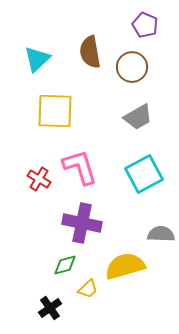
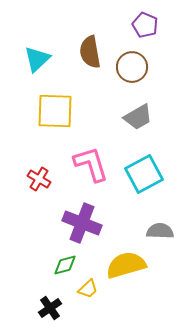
pink L-shape: moved 11 px right, 3 px up
purple cross: rotated 9 degrees clockwise
gray semicircle: moved 1 px left, 3 px up
yellow semicircle: moved 1 px right, 1 px up
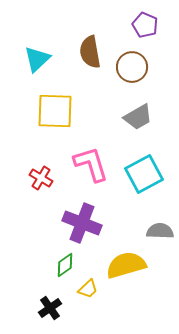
red cross: moved 2 px right, 1 px up
green diamond: rotated 20 degrees counterclockwise
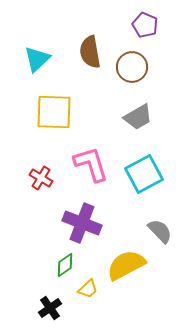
yellow square: moved 1 px left, 1 px down
gray semicircle: rotated 44 degrees clockwise
yellow semicircle: rotated 12 degrees counterclockwise
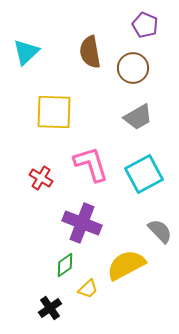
cyan triangle: moved 11 px left, 7 px up
brown circle: moved 1 px right, 1 px down
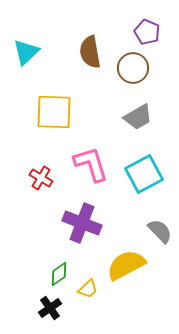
purple pentagon: moved 2 px right, 7 px down
green diamond: moved 6 px left, 9 px down
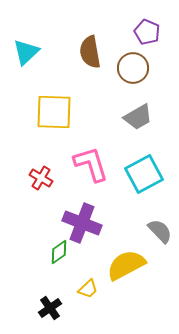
green diamond: moved 22 px up
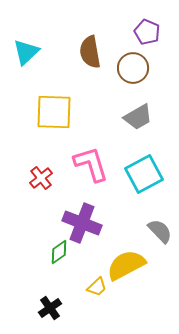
red cross: rotated 20 degrees clockwise
yellow trapezoid: moved 9 px right, 2 px up
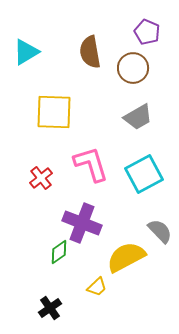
cyan triangle: rotated 12 degrees clockwise
yellow semicircle: moved 8 px up
